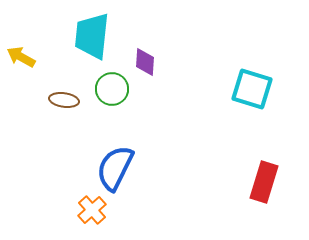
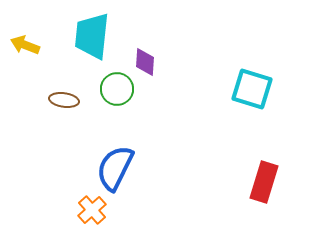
yellow arrow: moved 4 px right, 12 px up; rotated 8 degrees counterclockwise
green circle: moved 5 px right
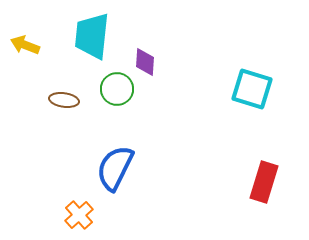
orange cross: moved 13 px left, 5 px down
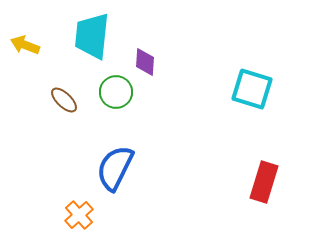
green circle: moved 1 px left, 3 px down
brown ellipse: rotated 36 degrees clockwise
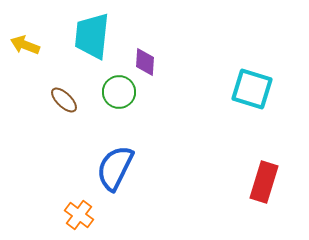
green circle: moved 3 px right
orange cross: rotated 12 degrees counterclockwise
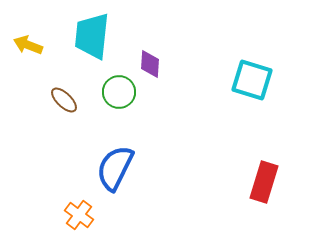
yellow arrow: moved 3 px right
purple diamond: moved 5 px right, 2 px down
cyan square: moved 9 px up
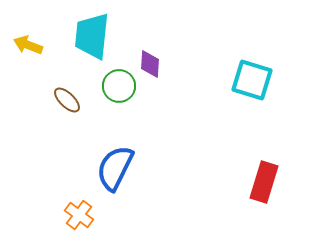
green circle: moved 6 px up
brown ellipse: moved 3 px right
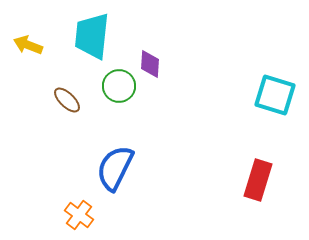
cyan square: moved 23 px right, 15 px down
red rectangle: moved 6 px left, 2 px up
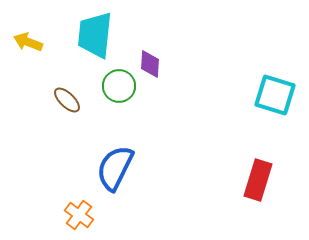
cyan trapezoid: moved 3 px right, 1 px up
yellow arrow: moved 3 px up
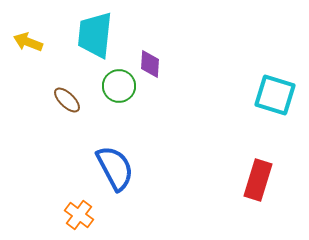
blue semicircle: rotated 126 degrees clockwise
